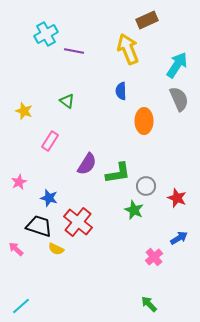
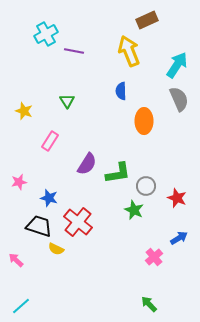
yellow arrow: moved 1 px right, 2 px down
green triangle: rotated 21 degrees clockwise
pink star: rotated 14 degrees clockwise
pink arrow: moved 11 px down
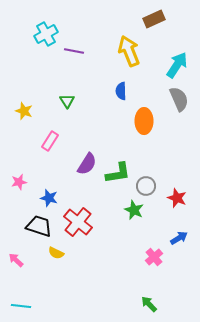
brown rectangle: moved 7 px right, 1 px up
yellow semicircle: moved 4 px down
cyan line: rotated 48 degrees clockwise
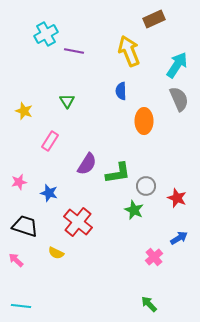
blue star: moved 5 px up
black trapezoid: moved 14 px left
